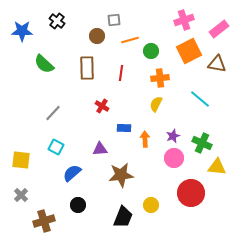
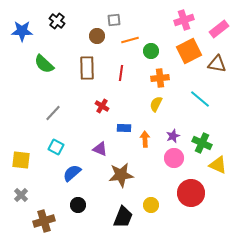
purple triangle: rotated 28 degrees clockwise
yellow triangle: moved 1 px right, 2 px up; rotated 18 degrees clockwise
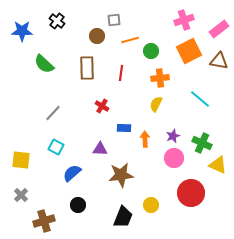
brown triangle: moved 2 px right, 3 px up
purple triangle: rotated 21 degrees counterclockwise
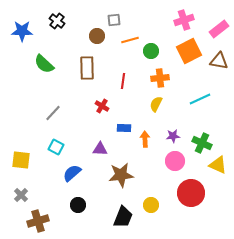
red line: moved 2 px right, 8 px down
cyan line: rotated 65 degrees counterclockwise
purple star: rotated 16 degrees clockwise
pink circle: moved 1 px right, 3 px down
brown cross: moved 6 px left
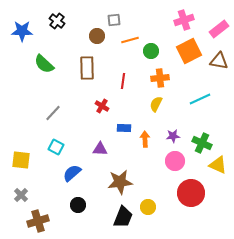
brown star: moved 1 px left, 7 px down
yellow circle: moved 3 px left, 2 px down
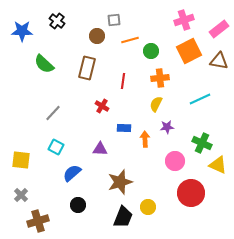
brown rectangle: rotated 15 degrees clockwise
purple star: moved 6 px left, 9 px up
brown star: rotated 10 degrees counterclockwise
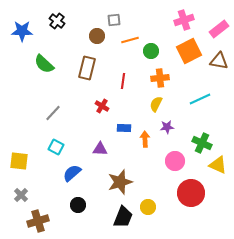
yellow square: moved 2 px left, 1 px down
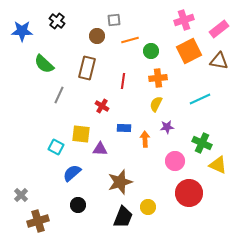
orange cross: moved 2 px left
gray line: moved 6 px right, 18 px up; rotated 18 degrees counterclockwise
yellow square: moved 62 px right, 27 px up
red circle: moved 2 px left
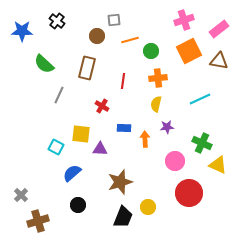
yellow semicircle: rotated 14 degrees counterclockwise
